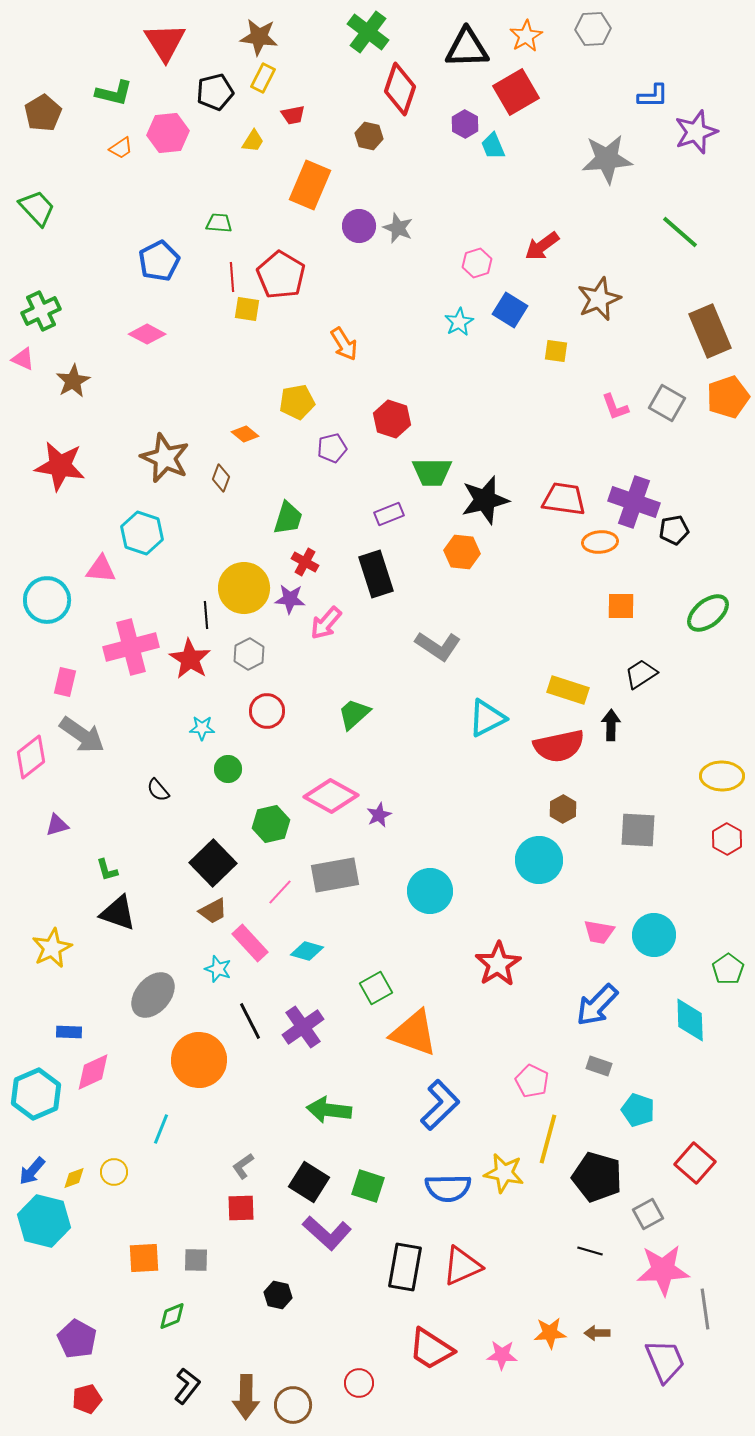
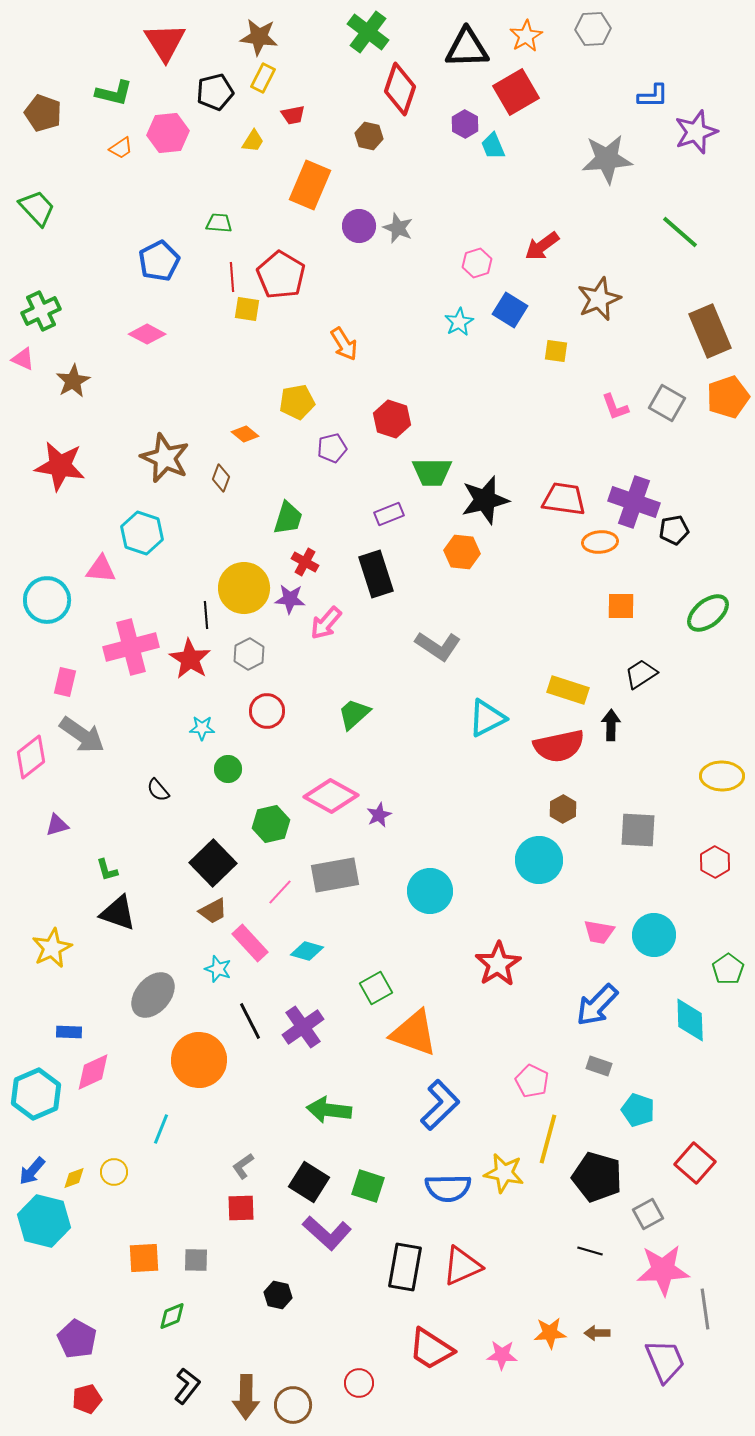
brown pentagon at (43, 113): rotated 21 degrees counterclockwise
red hexagon at (727, 839): moved 12 px left, 23 px down
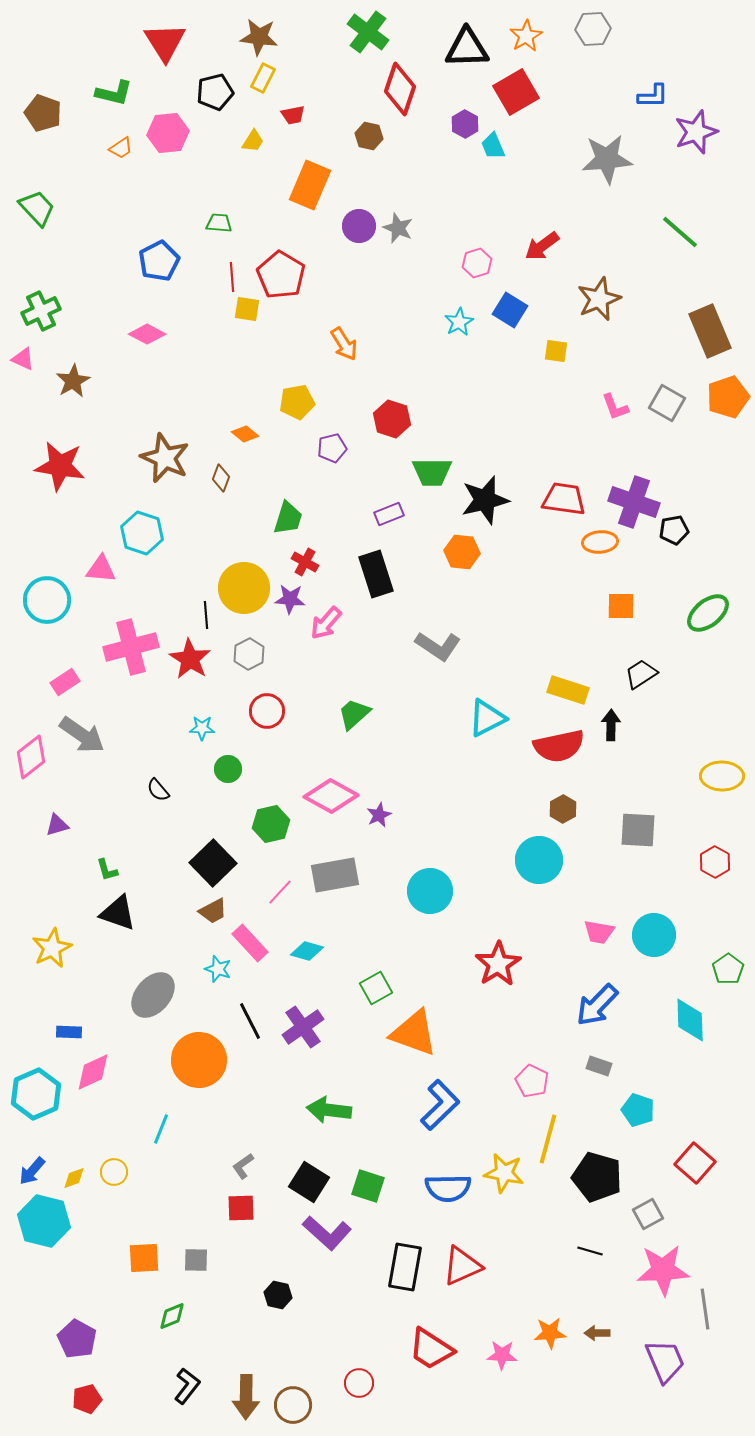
pink rectangle at (65, 682): rotated 44 degrees clockwise
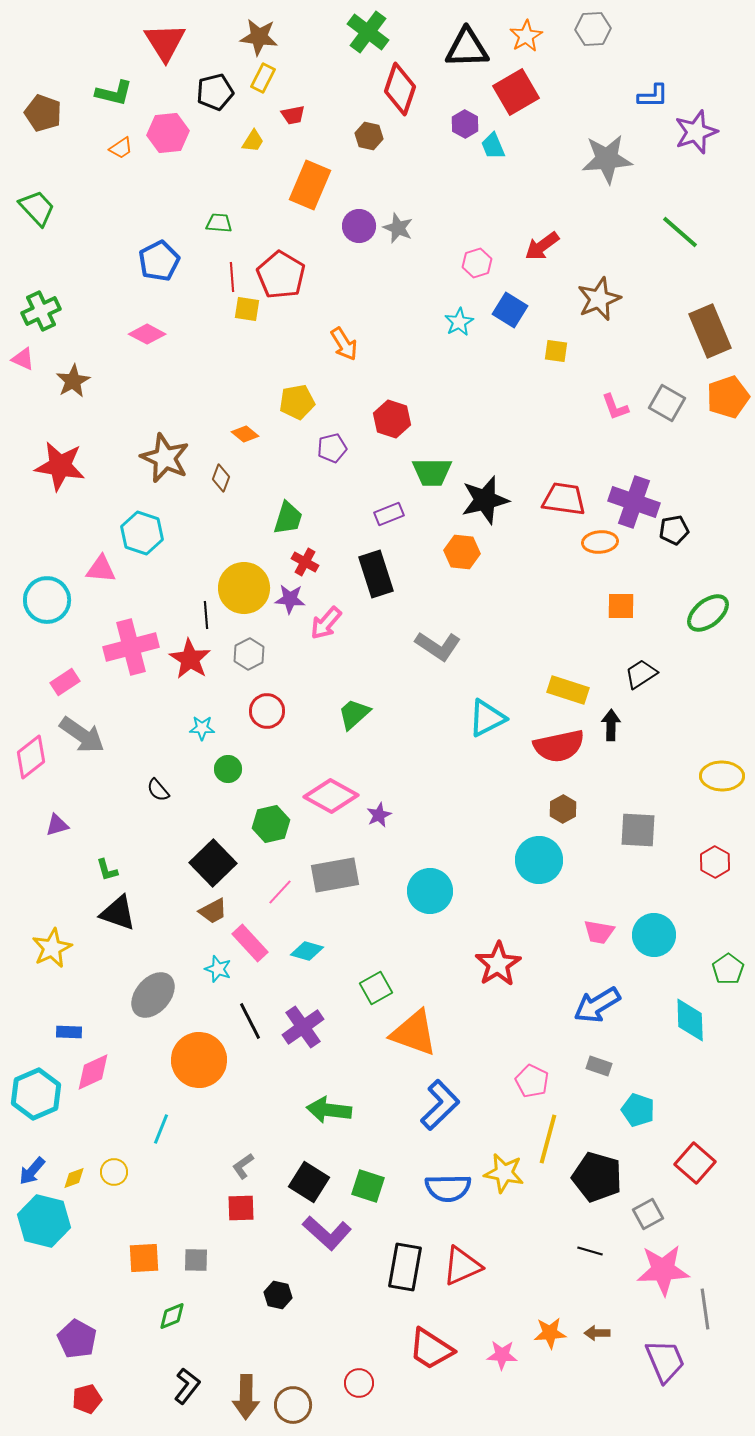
blue arrow at (597, 1005): rotated 15 degrees clockwise
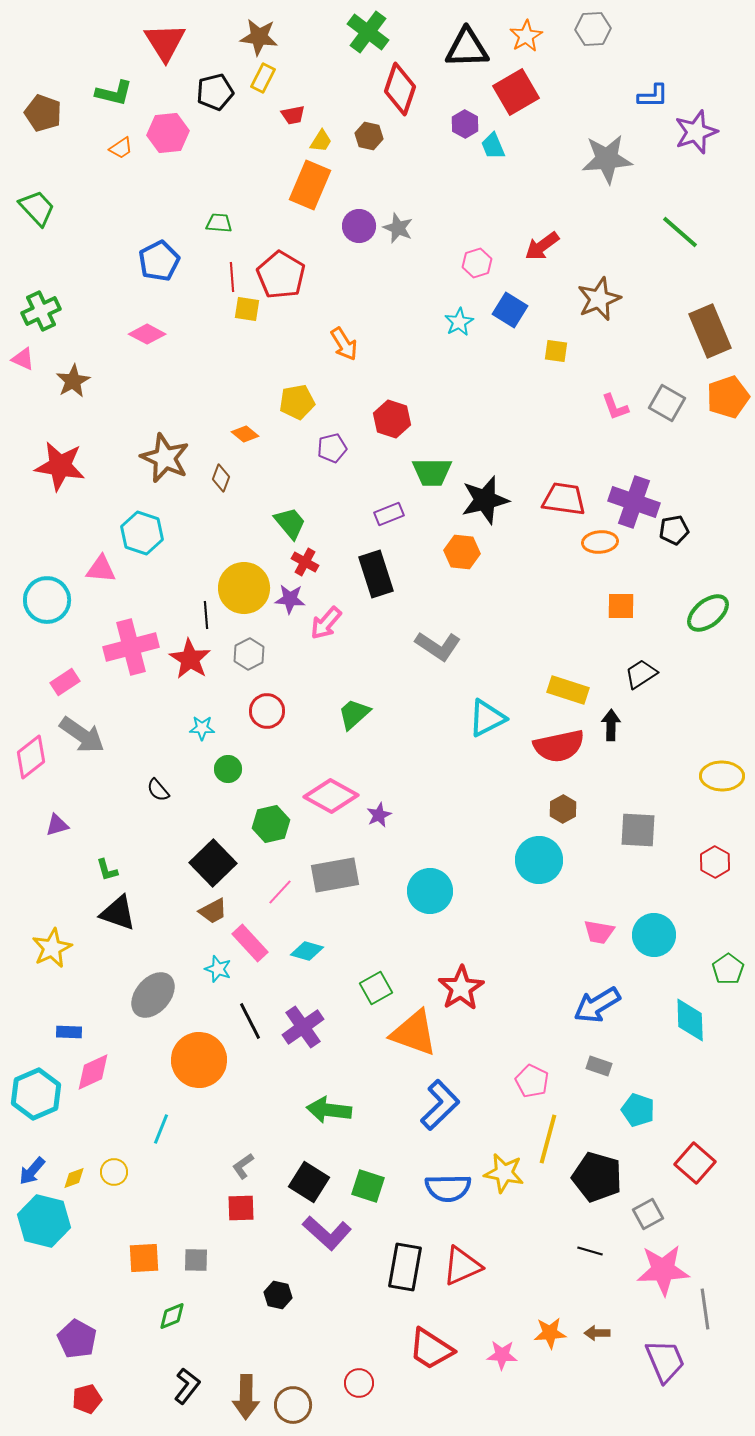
yellow trapezoid at (253, 141): moved 68 px right
green trapezoid at (288, 518): moved 2 px right, 5 px down; rotated 57 degrees counterclockwise
red star at (498, 964): moved 37 px left, 24 px down
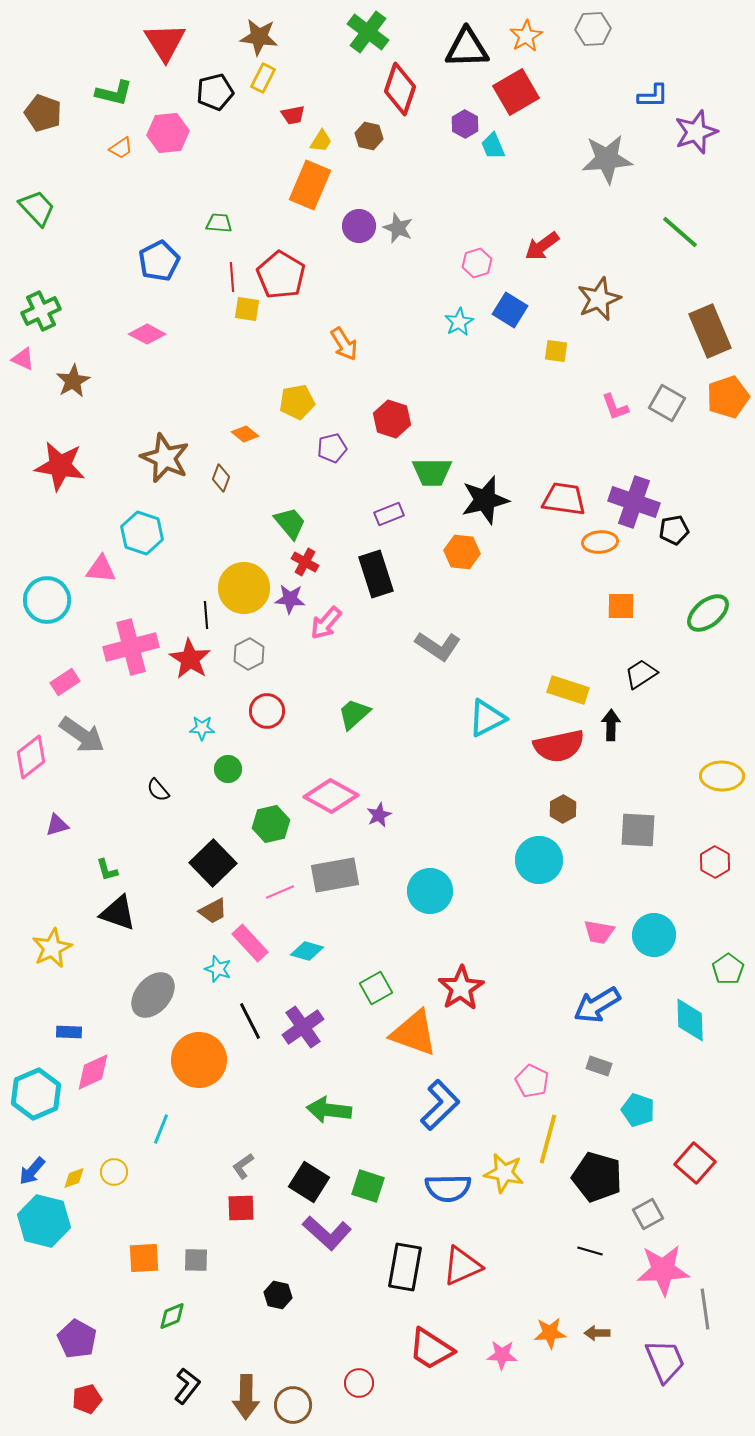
pink line at (280, 892): rotated 24 degrees clockwise
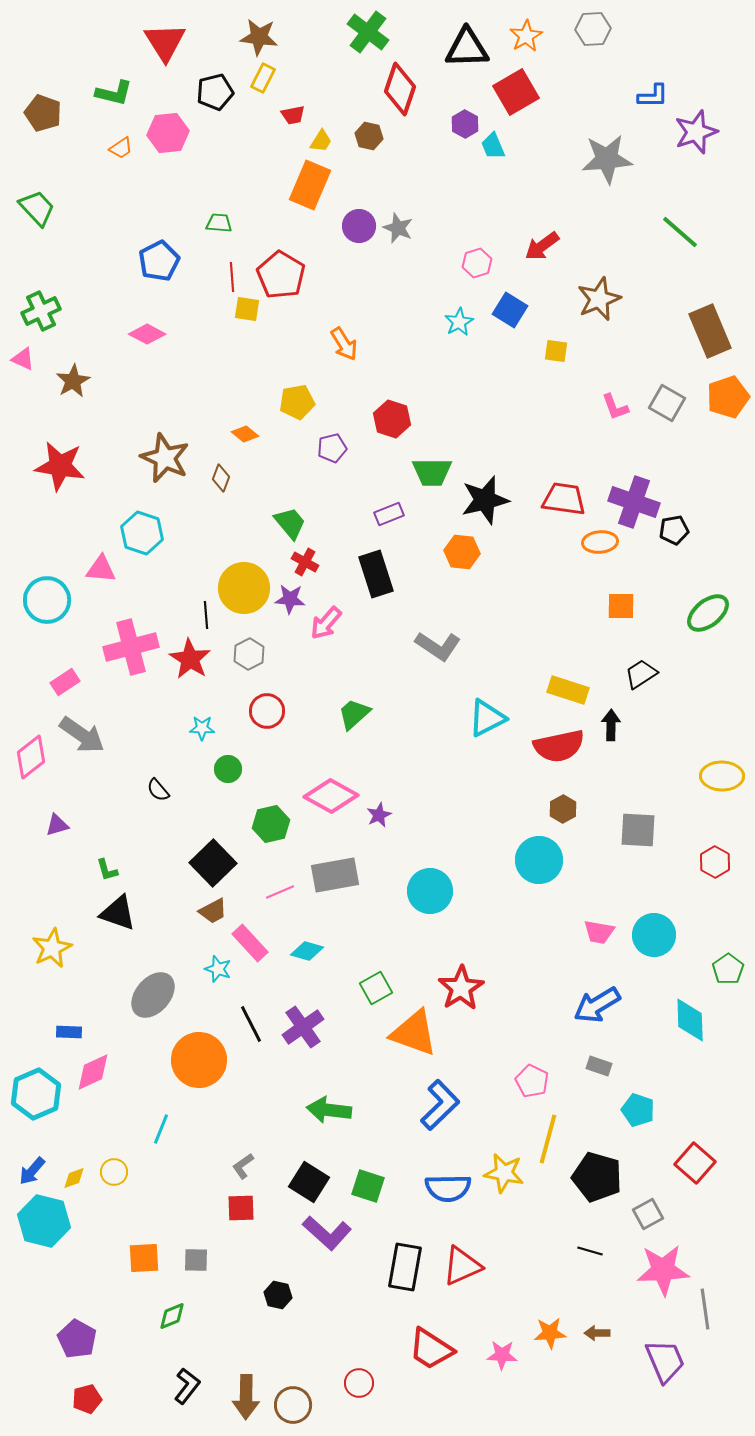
black line at (250, 1021): moved 1 px right, 3 px down
